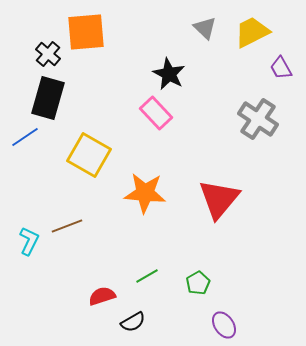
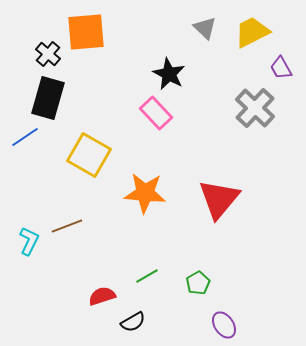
gray cross: moved 3 px left, 11 px up; rotated 9 degrees clockwise
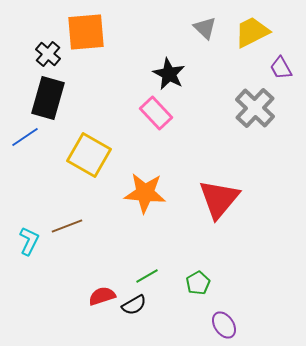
black semicircle: moved 1 px right, 17 px up
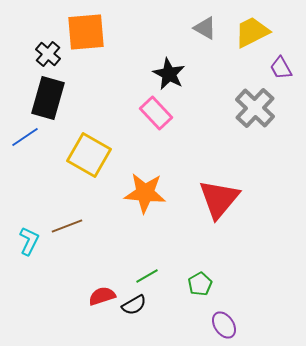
gray triangle: rotated 15 degrees counterclockwise
green pentagon: moved 2 px right, 1 px down
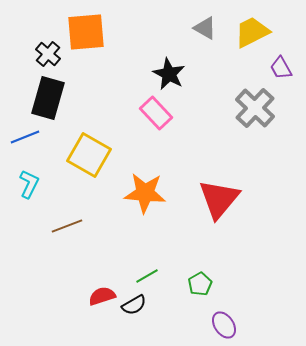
blue line: rotated 12 degrees clockwise
cyan L-shape: moved 57 px up
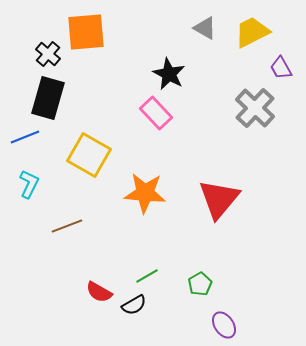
red semicircle: moved 3 px left, 4 px up; rotated 132 degrees counterclockwise
